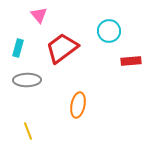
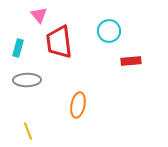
red trapezoid: moved 3 px left, 6 px up; rotated 60 degrees counterclockwise
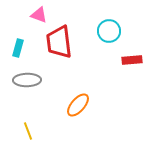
pink triangle: rotated 30 degrees counterclockwise
red rectangle: moved 1 px right, 1 px up
orange ellipse: rotated 30 degrees clockwise
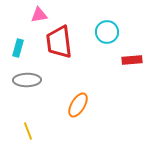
pink triangle: rotated 30 degrees counterclockwise
cyan circle: moved 2 px left, 1 px down
orange ellipse: rotated 10 degrees counterclockwise
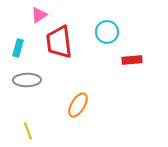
pink triangle: rotated 24 degrees counterclockwise
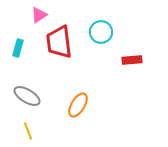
cyan circle: moved 6 px left
gray ellipse: moved 16 px down; rotated 32 degrees clockwise
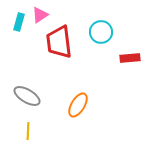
pink triangle: moved 1 px right
cyan rectangle: moved 1 px right, 26 px up
red rectangle: moved 2 px left, 2 px up
yellow line: rotated 24 degrees clockwise
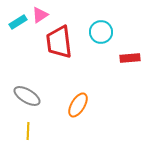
cyan rectangle: moved 1 px left; rotated 42 degrees clockwise
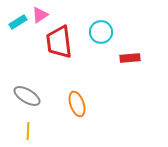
orange ellipse: moved 1 px left, 1 px up; rotated 50 degrees counterclockwise
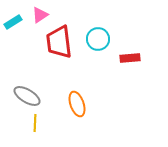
cyan rectangle: moved 5 px left
cyan circle: moved 3 px left, 7 px down
yellow line: moved 7 px right, 8 px up
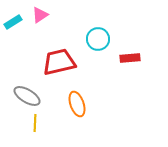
red trapezoid: moved 20 px down; rotated 84 degrees clockwise
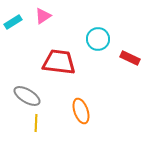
pink triangle: moved 3 px right, 1 px down
red rectangle: rotated 30 degrees clockwise
red trapezoid: rotated 20 degrees clockwise
orange ellipse: moved 4 px right, 7 px down
yellow line: moved 1 px right
